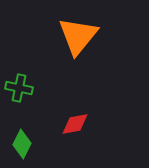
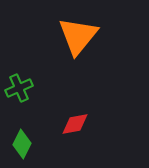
green cross: rotated 36 degrees counterclockwise
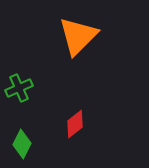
orange triangle: rotated 6 degrees clockwise
red diamond: rotated 28 degrees counterclockwise
